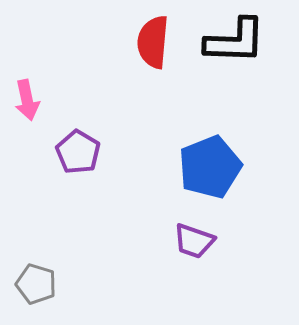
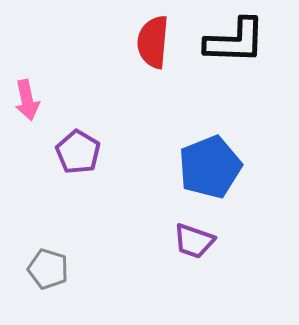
gray pentagon: moved 12 px right, 15 px up
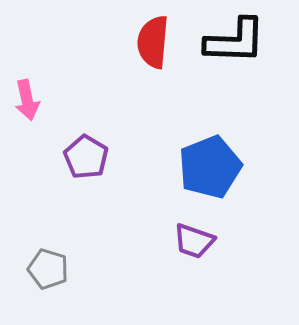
purple pentagon: moved 8 px right, 5 px down
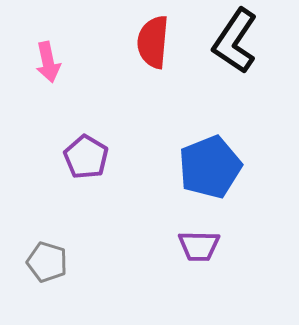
black L-shape: rotated 122 degrees clockwise
pink arrow: moved 21 px right, 38 px up
purple trapezoid: moved 5 px right, 5 px down; rotated 18 degrees counterclockwise
gray pentagon: moved 1 px left, 7 px up
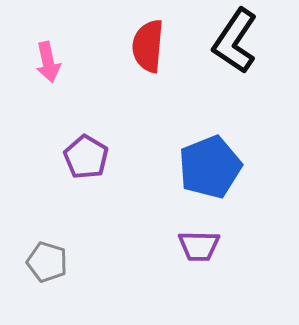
red semicircle: moved 5 px left, 4 px down
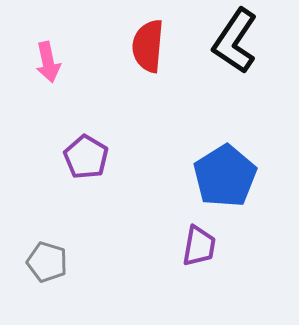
blue pentagon: moved 15 px right, 9 px down; rotated 10 degrees counterclockwise
purple trapezoid: rotated 81 degrees counterclockwise
